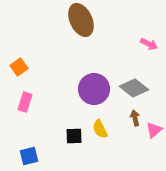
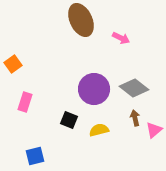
pink arrow: moved 28 px left, 6 px up
orange square: moved 6 px left, 3 px up
yellow semicircle: moved 1 px left, 1 px down; rotated 102 degrees clockwise
black square: moved 5 px left, 16 px up; rotated 24 degrees clockwise
blue square: moved 6 px right
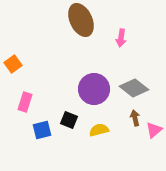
pink arrow: rotated 72 degrees clockwise
blue square: moved 7 px right, 26 px up
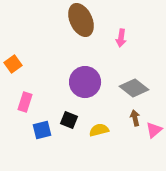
purple circle: moved 9 px left, 7 px up
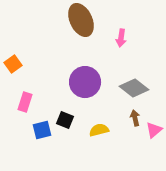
black square: moved 4 px left
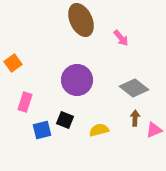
pink arrow: rotated 48 degrees counterclockwise
orange square: moved 1 px up
purple circle: moved 8 px left, 2 px up
brown arrow: rotated 14 degrees clockwise
pink triangle: rotated 18 degrees clockwise
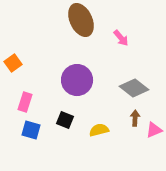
blue square: moved 11 px left; rotated 30 degrees clockwise
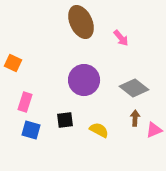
brown ellipse: moved 2 px down
orange square: rotated 30 degrees counterclockwise
purple circle: moved 7 px right
black square: rotated 30 degrees counterclockwise
yellow semicircle: rotated 42 degrees clockwise
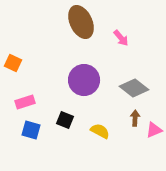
pink rectangle: rotated 54 degrees clockwise
black square: rotated 30 degrees clockwise
yellow semicircle: moved 1 px right, 1 px down
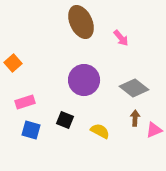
orange square: rotated 24 degrees clockwise
